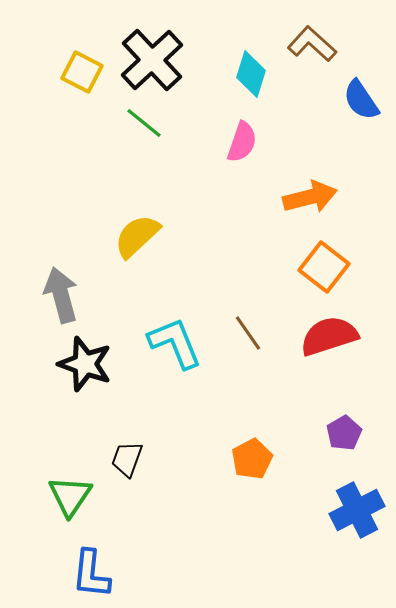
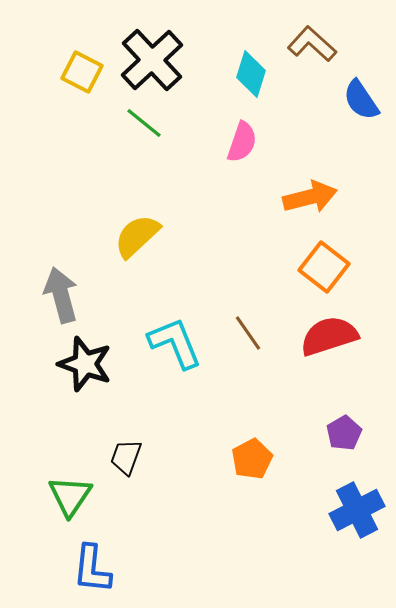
black trapezoid: moved 1 px left, 2 px up
blue L-shape: moved 1 px right, 5 px up
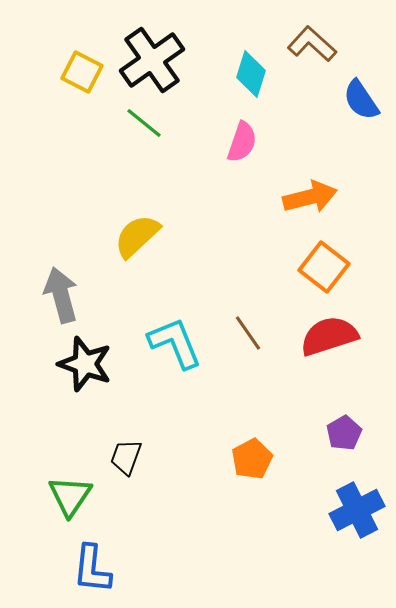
black cross: rotated 8 degrees clockwise
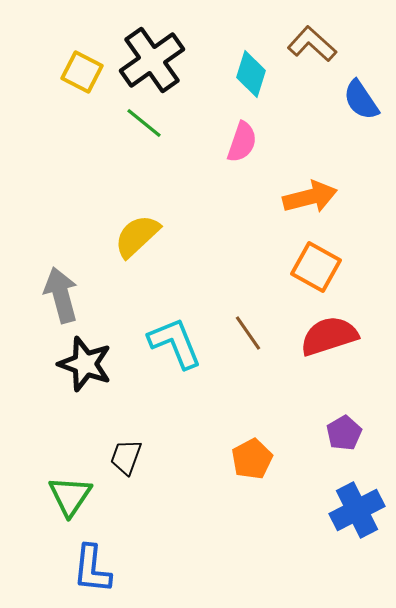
orange square: moved 8 px left; rotated 9 degrees counterclockwise
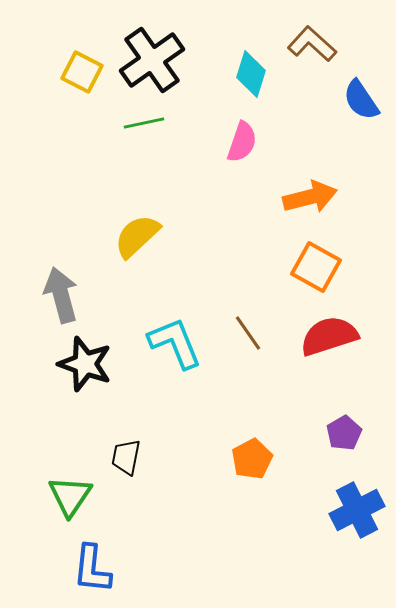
green line: rotated 51 degrees counterclockwise
black trapezoid: rotated 9 degrees counterclockwise
